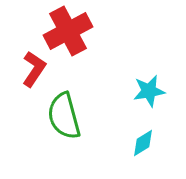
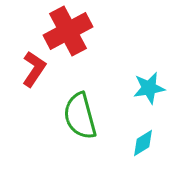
cyan star: moved 3 px up
green semicircle: moved 16 px right
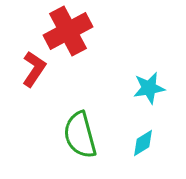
green semicircle: moved 19 px down
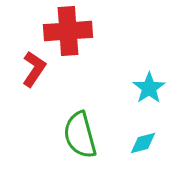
red cross: rotated 24 degrees clockwise
cyan star: rotated 24 degrees counterclockwise
cyan diamond: rotated 16 degrees clockwise
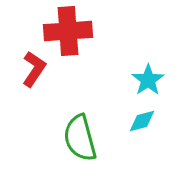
cyan star: moved 1 px left, 8 px up
green semicircle: moved 3 px down
cyan diamond: moved 1 px left, 22 px up
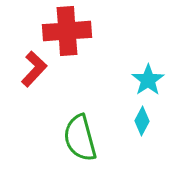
red cross: moved 1 px left
red L-shape: rotated 9 degrees clockwise
cyan diamond: rotated 48 degrees counterclockwise
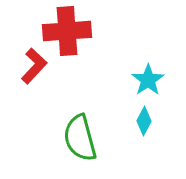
red L-shape: moved 3 px up
cyan diamond: moved 2 px right
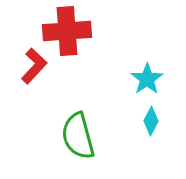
cyan star: moved 1 px left, 1 px up
cyan diamond: moved 7 px right
green semicircle: moved 2 px left, 2 px up
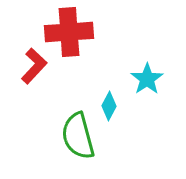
red cross: moved 2 px right, 1 px down
cyan diamond: moved 42 px left, 15 px up
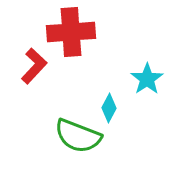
red cross: moved 2 px right
cyan diamond: moved 2 px down
green semicircle: rotated 54 degrees counterclockwise
